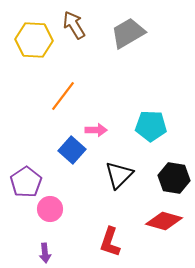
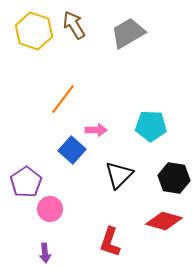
yellow hexagon: moved 9 px up; rotated 15 degrees clockwise
orange line: moved 3 px down
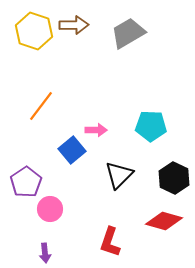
brown arrow: rotated 120 degrees clockwise
orange line: moved 22 px left, 7 px down
blue square: rotated 8 degrees clockwise
black hexagon: rotated 16 degrees clockwise
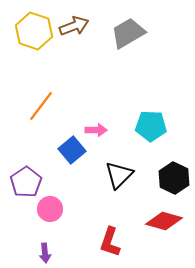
brown arrow: moved 1 px down; rotated 20 degrees counterclockwise
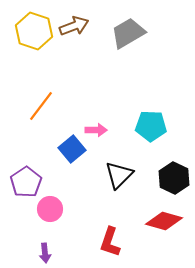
blue square: moved 1 px up
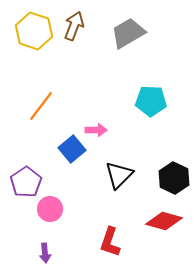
brown arrow: rotated 48 degrees counterclockwise
cyan pentagon: moved 25 px up
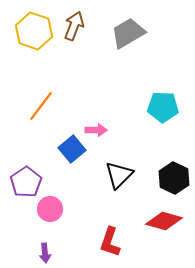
cyan pentagon: moved 12 px right, 6 px down
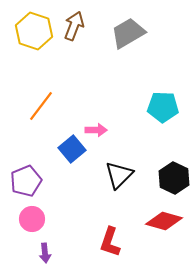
purple pentagon: moved 1 px up; rotated 12 degrees clockwise
pink circle: moved 18 px left, 10 px down
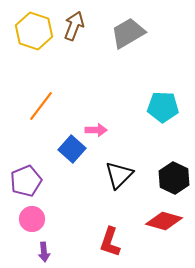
blue square: rotated 8 degrees counterclockwise
purple arrow: moved 1 px left, 1 px up
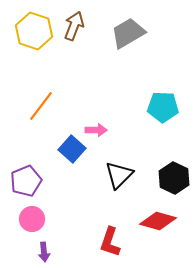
red diamond: moved 6 px left
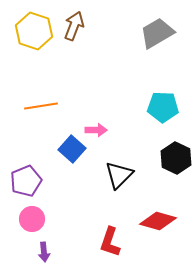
gray trapezoid: moved 29 px right
orange line: rotated 44 degrees clockwise
black hexagon: moved 2 px right, 20 px up
